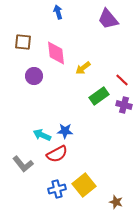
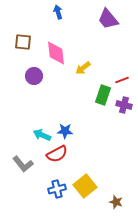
red line: rotated 64 degrees counterclockwise
green rectangle: moved 4 px right, 1 px up; rotated 36 degrees counterclockwise
yellow square: moved 1 px right, 1 px down
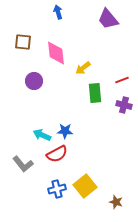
purple circle: moved 5 px down
green rectangle: moved 8 px left, 2 px up; rotated 24 degrees counterclockwise
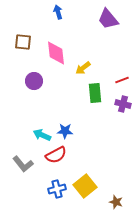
purple cross: moved 1 px left, 1 px up
red semicircle: moved 1 px left, 1 px down
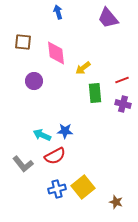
purple trapezoid: moved 1 px up
red semicircle: moved 1 px left, 1 px down
yellow square: moved 2 px left, 1 px down
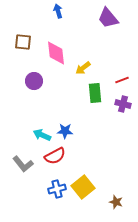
blue arrow: moved 1 px up
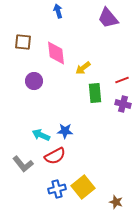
cyan arrow: moved 1 px left
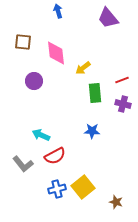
blue star: moved 27 px right
